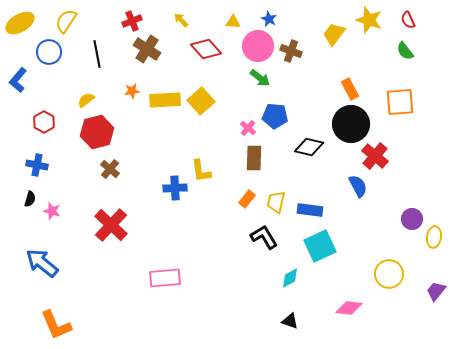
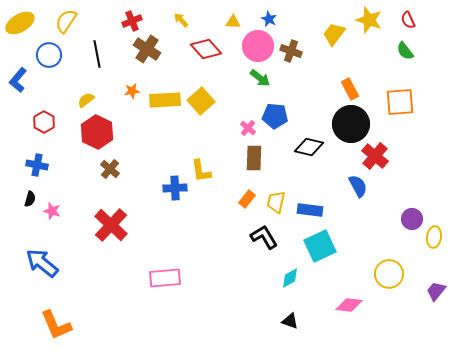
blue circle at (49, 52): moved 3 px down
red hexagon at (97, 132): rotated 20 degrees counterclockwise
pink diamond at (349, 308): moved 3 px up
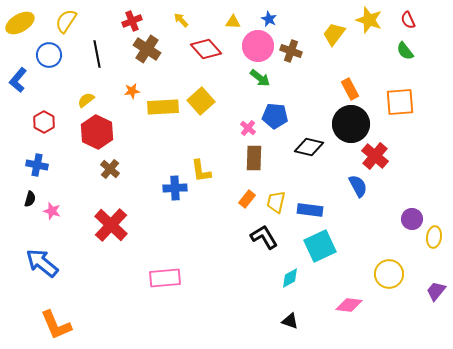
yellow rectangle at (165, 100): moved 2 px left, 7 px down
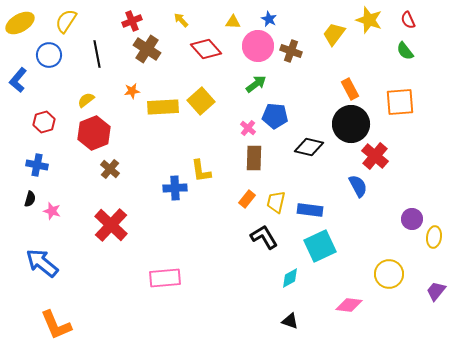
green arrow at (260, 78): moved 4 px left, 6 px down; rotated 75 degrees counterclockwise
red hexagon at (44, 122): rotated 15 degrees clockwise
red hexagon at (97, 132): moved 3 px left, 1 px down; rotated 12 degrees clockwise
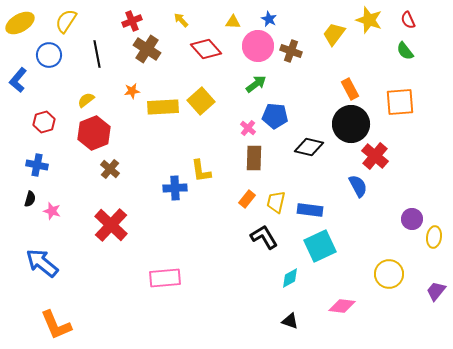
pink diamond at (349, 305): moved 7 px left, 1 px down
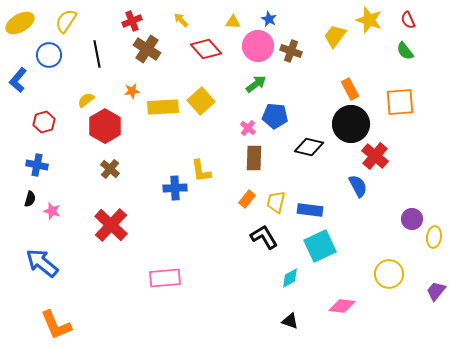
yellow trapezoid at (334, 34): moved 1 px right, 2 px down
red hexagon at (94, 133): moved 11 px right, 7 px up; rotated 8 degrees counterclockwise
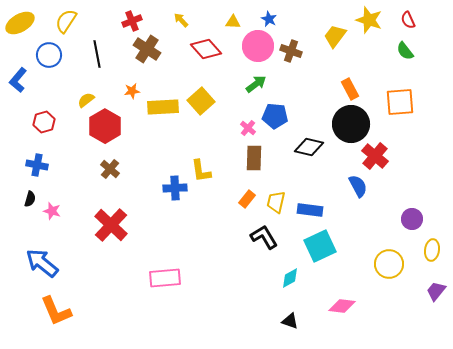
yellow ellipse at (434, 237): moved 2 px left, 13 px down
yellow circle at (389, 274): moved 10 px up
orange L-shape at (56, 325): moved 14 px up
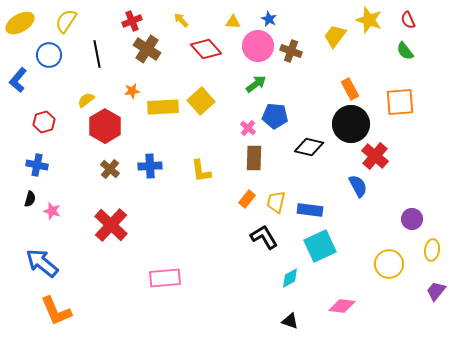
blue cross at (175, 188): moved 25 px left, 22 px up
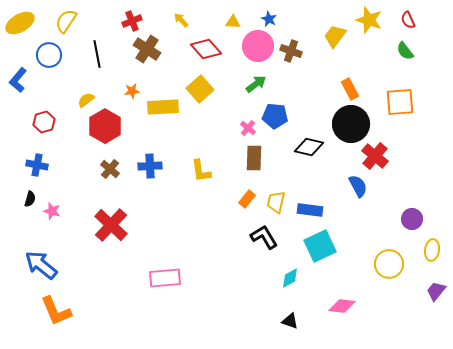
yellow square at (201, 101): moved 1 px left, 12 px up
blue arrow at (42, 263): moved 1 px left, 2 px down
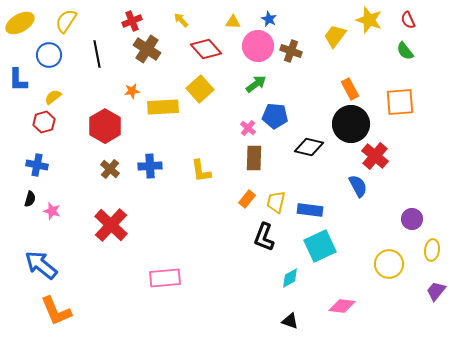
blue L-shape at (18, 80): rotated 40 degrees counterclockwise
yellow semicircle at (86, 100): moved 33 px left, 3 px up
black L-shape at (264, 237): rotated 128 degrees counterclockwise
